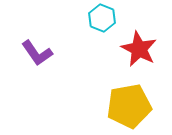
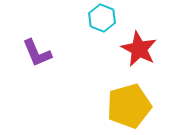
purple L-shape: rotated 12 degrees clockwise
yellow pentagon: rotated 6 degrees counterclockwise
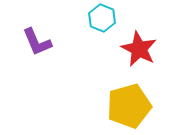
purple L-shape: moved 11 px up
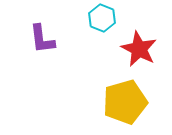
purple L-shape: moved 5 px right, 3 px up; rotated 16 degrees clockwise
yellow pentagon: moved 4 px left, 4 px up
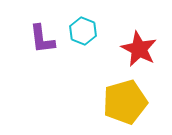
cyan hexagon: moved 19 px left, 13 px down
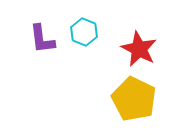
cyan hexagon: moved 1 px right, 1 px down
yellow pentagon: moved 9 px right, 3 px up; rotated 30 degrees counterclockwise
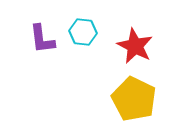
cyan hexagon: moved 1 px left; rotated 16 degrees counterclockwise
red star: moved 4 px left, 3 px up
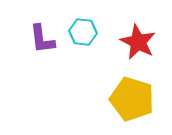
red star: moved 3 px right, 4 px up
yellow pentagon: moved 2 px left; rotated 9 degrees counterclockwise
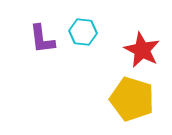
red star: moved 4 px right, 8 px down
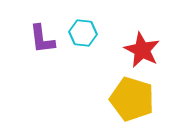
cyan hexagon: moved 1 px down
